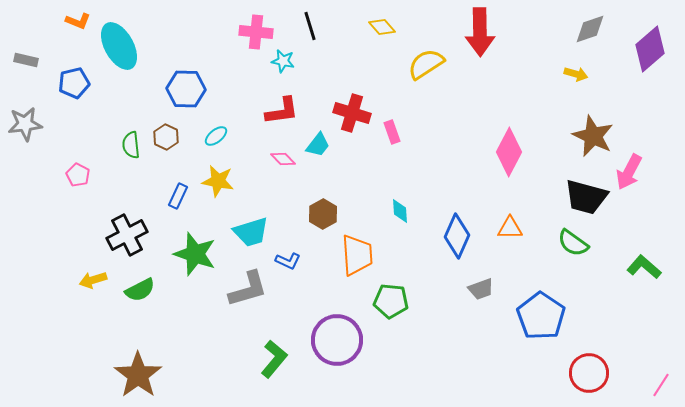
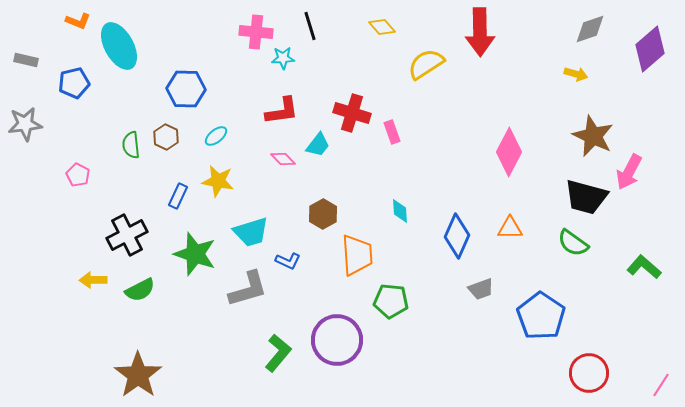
cyan star at (283, 61): moved 3 px up; rotated 15 degrees counterclockwise
yellow arrow at (93, 280): rotated 16 degrees clockwise
green L-shape at (274, 359): moved 4 px right, 6 px up
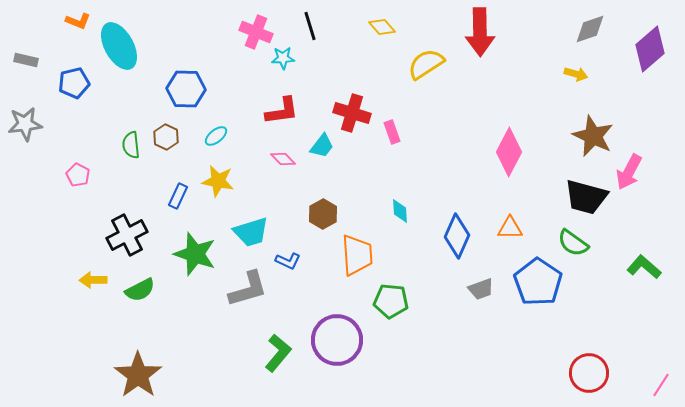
pink cross at (256, 32): rotated 16 degrees clockwise
cyan trapezoid at (318, 145): moved 4 px right, 1 px down
blue pentagon at (541, 316): moved 3 px left, 34 px up
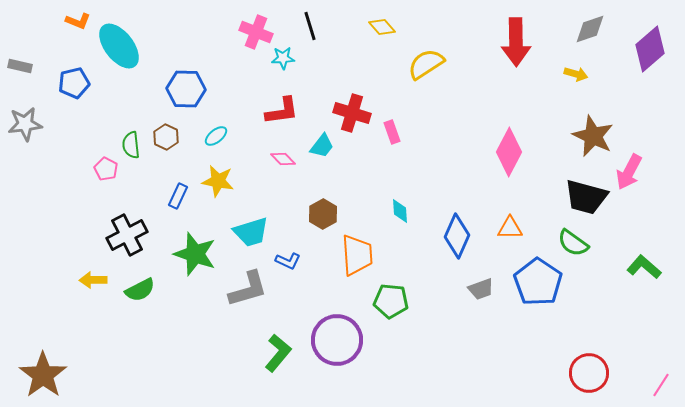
red arrow at (480, 32): moved 36 px right, 10 px down
cyan ellipse at (119, 46): rotated 9 degrees counterclockwise
gray rectangle at (26, 60): moved 6 px left, 6 px down
pink pentagon at (78, 175): moved 28 px right, 6 px up
brown star at (138, 375): moved 95 px left
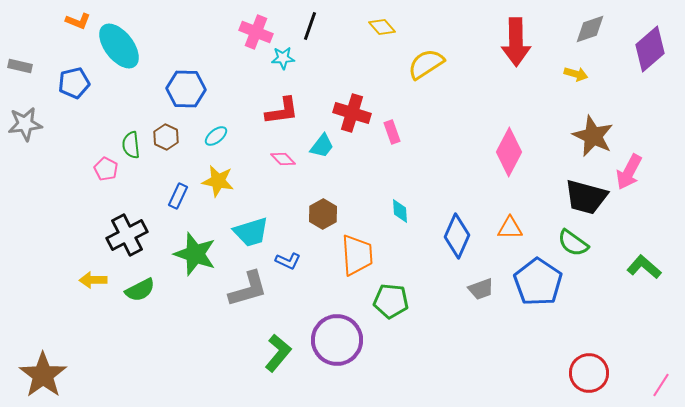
black line at (310, 26): rotated 36 degrees clockwise
